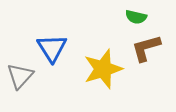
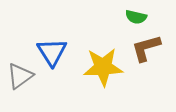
blue triangle: moved 4 px down
yellow star: moved 2 px up; rotated 15 degrees clockwise
gray triangle: rotated 12 degrees clockwise
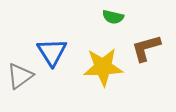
green semicircle: moved 23 px left
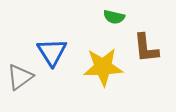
green semicircle: moved 1 px right
brown L-shape: rotated 80 degrees counterclockwise
gray triangle: moved 1 px down
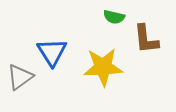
brown L-shape: moved 9 px up
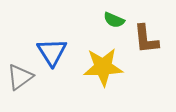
green semicircle: moved 3 px down; rotated 10 degrees clockwise
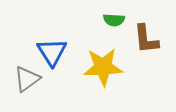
green semicircle: rotated 20 degrees counterclockwise
gray triangle: moved 7 px right, 2 px down
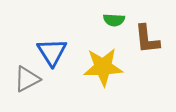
brown L-shape: moved 1 px right
gray triangle: rotated 8 degrees clockwise
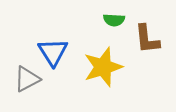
blue triangle: moved 1 px right
yellow star: rotated 15 degrees counterclockwise
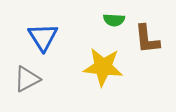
blue triangle: moved 10 px left, 15 px up
yellow star: rotated 24 degrees clockwise
